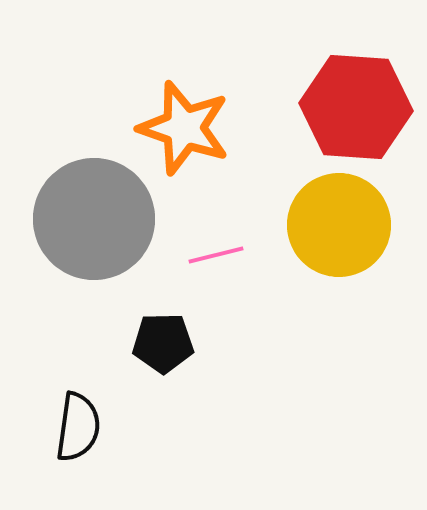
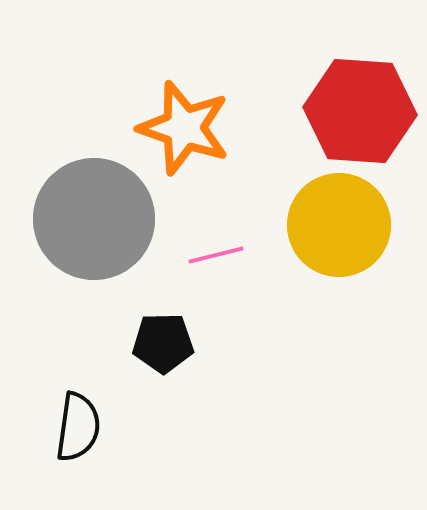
red hexagon: moved 4 px right, 4 px down
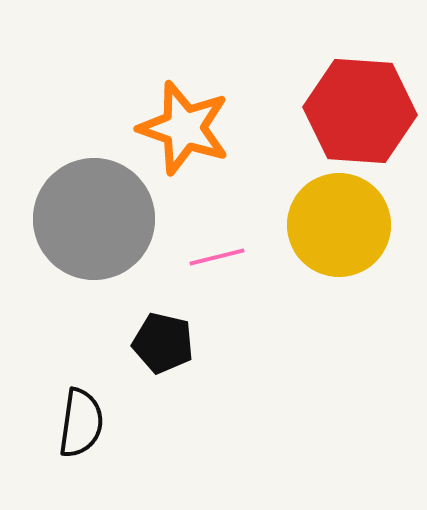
pink line: moved 1 px right, 2 px down
black pentagon: rotated 14 degrees clockwise
black semicircle: moved 3 px right, 4 px up
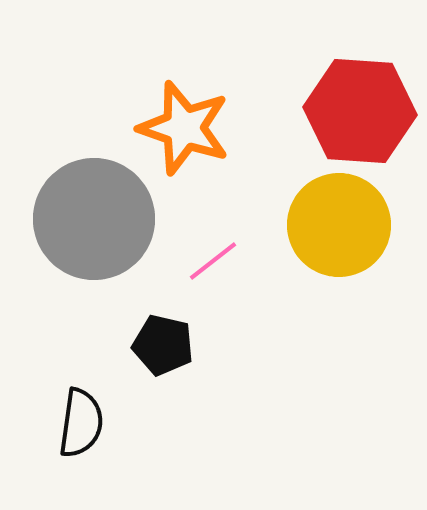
pink line: moved 4 px left, 4 px down; rotated 24 degrees counterclockwise
black pentagon: moved 2 px down
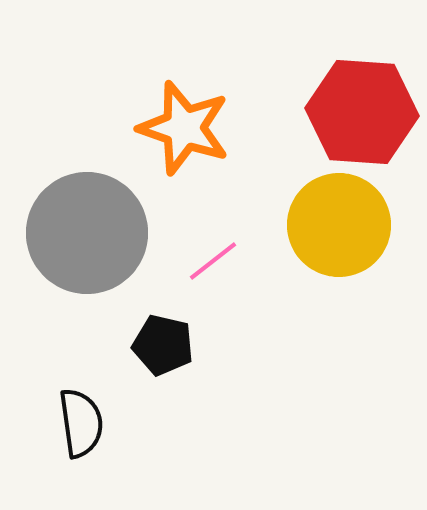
red hexagon: moved 2 px right, 1 px down
gray circle: moved 7 px left, 14 px down
black semicircle: rotated 16 degrees counterclockwise
